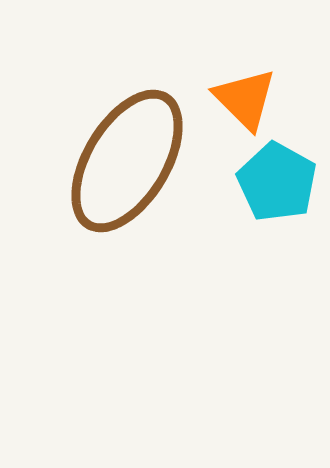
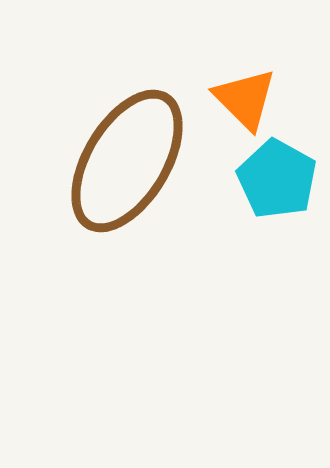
cyan pentagon: moved 3 px up
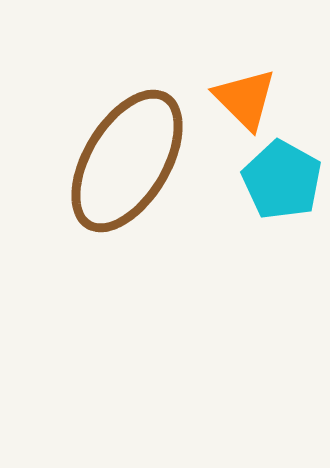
cyan pentagon: moved 5 px right, 1 px down
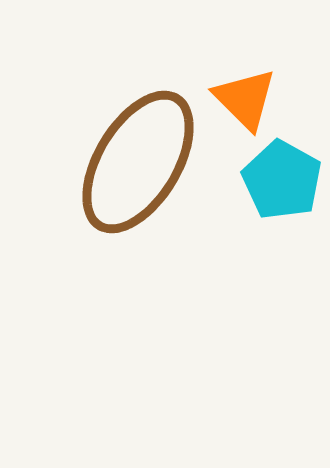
brown ellipse: moved 11 px right, 1 px down
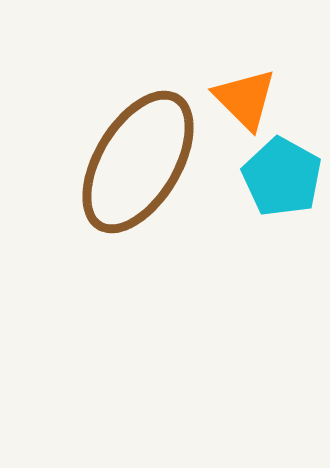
cyan pentagon: moved 3 px up
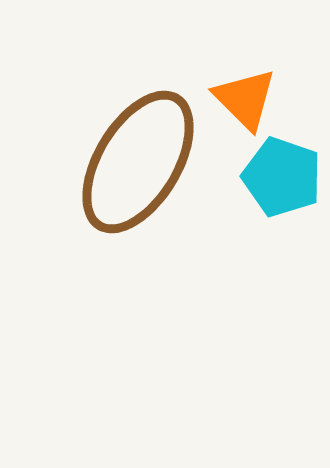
cyan pentagon: rotated 10 degrees counterclockwise
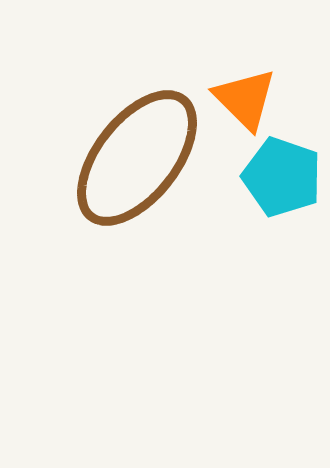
brown ellipse: moved 1 px left, 4 px up; rotated 7 degrees clockwise
